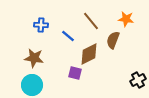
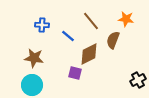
blue cross: moved 1 px right
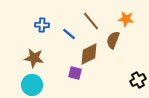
blue line: moved 1 px right, 2 px up
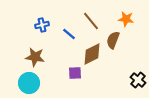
blue cross: rotated 16 degrees counterclockwise
brown diamond: moved 3 px right
brown star: moved 1 px right, 1 px up
purple square: rotated 16 degrees counterclockwise
black cross: rotated 21 degrees counterclockwise
cyan circle: moved 3 px left, 2 px up
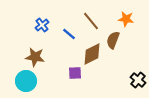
blue cross: rotated 24 degrees counterclockwise
cyan circle: moved 3 px left, 2 px up
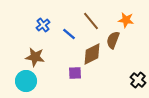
orange star: moved 1 px down
blue cross: moved 1 px right
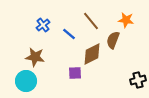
black cross: rotated 35 degrees clockwise
